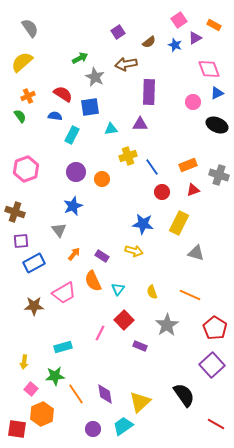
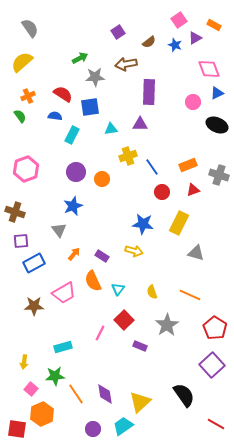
gray star at (95, 77): rotated 30 degrees counterclockwise
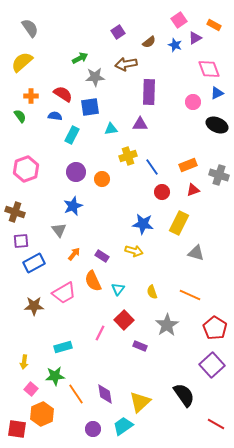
orange cross at (28, 96): moved 3 px right; rotated 24 degrees clockwise
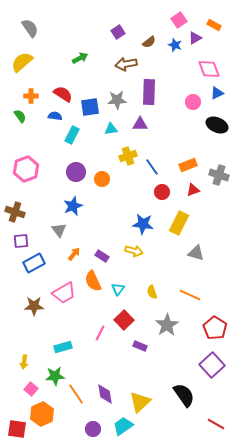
gray star at (95, 77): moved 22 px right, 23 px down
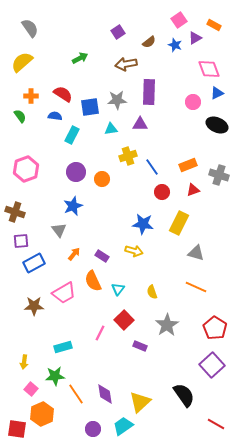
orange line at (190, 295): moved 6 px right, 8 px up
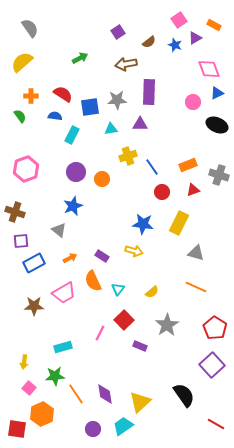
gray triangle at (59, 230): rotated 14 degrees counterclockwise
orange arrow at (74, 254): moved 4 px left, 4 px down; rotated 24 degrees clockwise
yellow semicircle at (152, 292): rotated 112 degrees counterclockwise
pink square at (31, 389): moved 2 px left, 1 px up
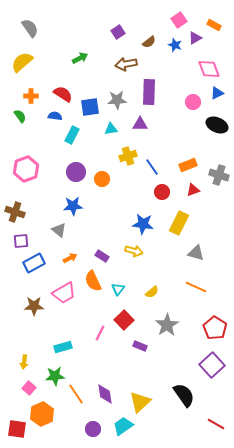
blue star at (73, 206): rotated 18 degrees clockwise
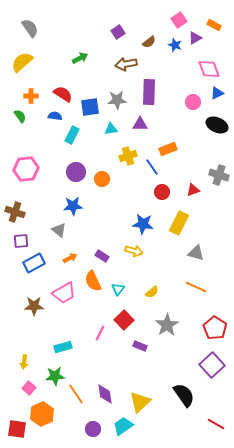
orange rectangle at (188, 165): moved 20 px left, 16 px up
pink hexagon at (26, 169): rotated 15 degrees clockwise
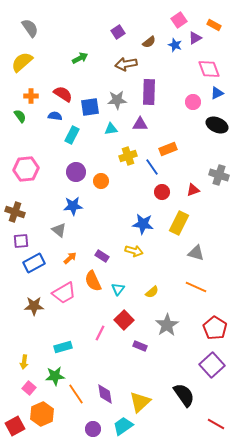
orange circle at (102, 179): moved 1 px left, 2 px down
orange arrow at (70, 258): rotated 16 degrees counterclockwise
red square at (17, 429): moved 2 px left, 3 px up; rotated 36 degrees counterclockwise
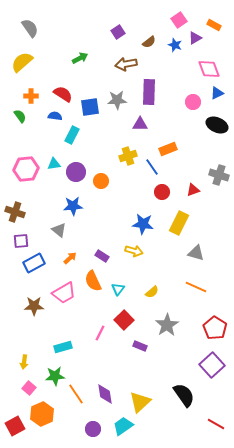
cyan triangle at (111, 129): moved 57 px left, 35 px down
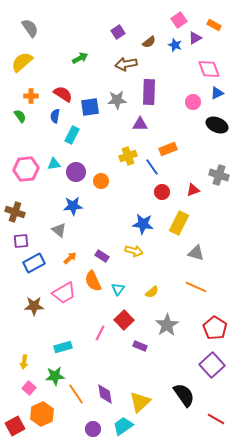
blue semicircle at (55, 116): rotated 88 degrees counterclockwise
red line at (216, 424): moved 5 px up
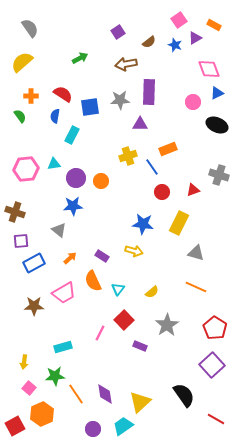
gray star at (117, 100): moved 3 px right
purple circle at (76, 172): moved 6 px down
